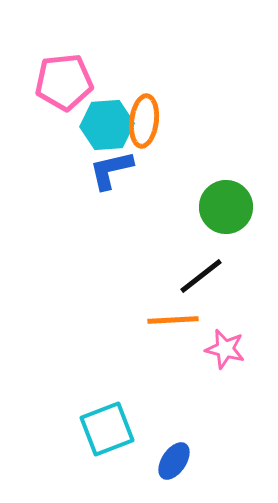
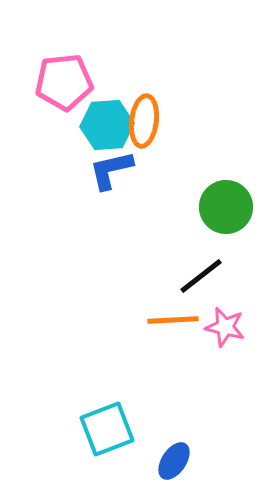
pink star: moved 22 px up
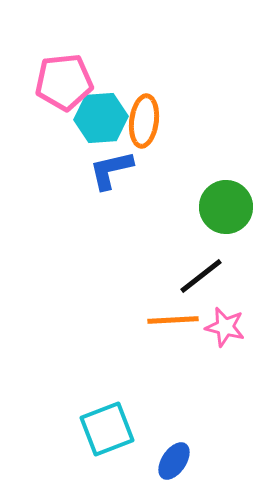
cyan hexagon: moved 6 px left, 7 px up
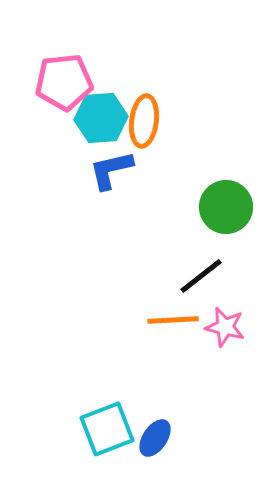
blue ellipse: moved 19 px left, 23 px up
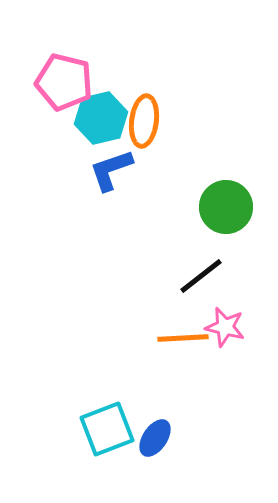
pink pentagon: rotated 20 degrees clockwise
cyan hexagon: rotated 9 degrees counterclockwise
blue L-shape: rotated 6 degrees counterclockwise
orange line: moved 10 px right, 18 px down
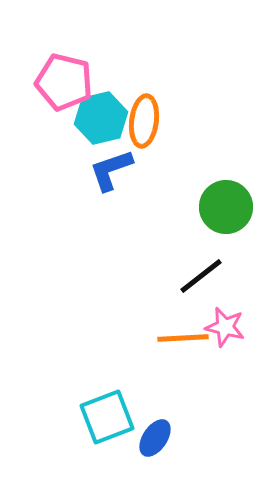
cyan square: moved 12 px up
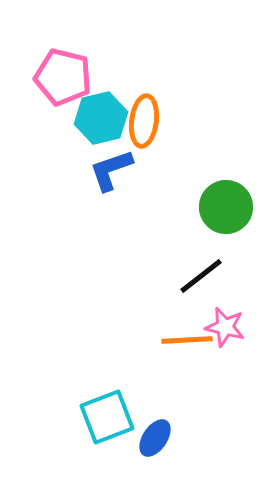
pink pentagon: moved 1 px left, 5 px up
orange line: moved 4 px right, 2 px down
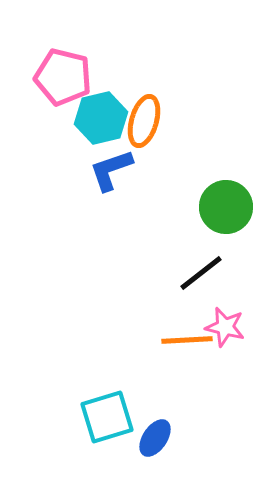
orange ellipse: rotated 9 degrees clockwise
black line: moved 3 px up
cyan square: rotated 4 degrees clockwise
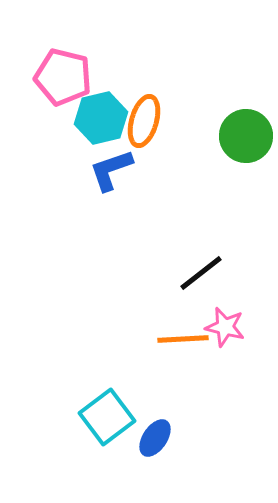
green circle: moved 20 px right, 71 px up
orange line: moved 4 px left, 1 px up
cyan square: rotated 20 degrees counterclockwise
